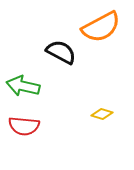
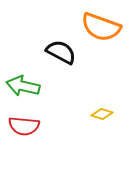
orange semicircle: rotated 48 degrees clockwise
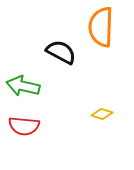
orange semicircle: rotated 72 degrees clockwise
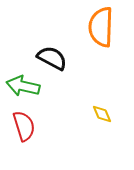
black semicircle: moved 9 px left, 6 px down
yellow diamond: rotated 50 degrees clockwise
red semicircle: rotated 112 degrees counterclockwise
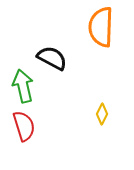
green arrow: rotated 64 degrees clockwise
yellow diamond: rotated 50 degrees clockwise
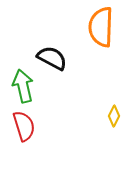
yellow diamond: moved 12 px right, 2 px down
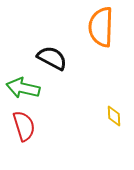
green arrow: moved 2 px down; rotated 64 degrees counterclockwise
yellow diamond: rotated 30 degrees counterclockwise
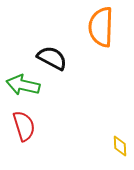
green arrow: moved 3 px up
yellow diamond: moved 6 px right, 30 px down
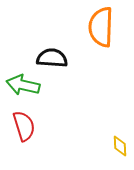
black semicircle: rotated 24 degrees counterclockwise
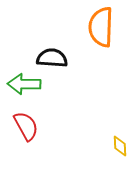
green arrow: moved 1 px right, 1 px up; rotated 12 degrees counterclockwise
red semicircle: moved 2 px right; rotated 12 degrees counterclockwise
